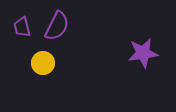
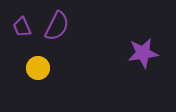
purple trapezoid: rotated 10 degrees counterclockwise
yellow circle: moved 5 px left, 5 px down
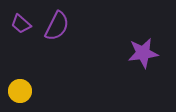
purple trapezoid: moved 1 px left, 3 px up; rotated 25 degrees counterclockwise
yellow circle: moved 18 px left, 23 px down
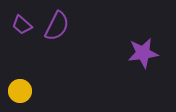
purple trapezoid: moved 1 px right, 1 px down
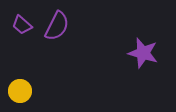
purple star: rotated 24 degrees clockwise
